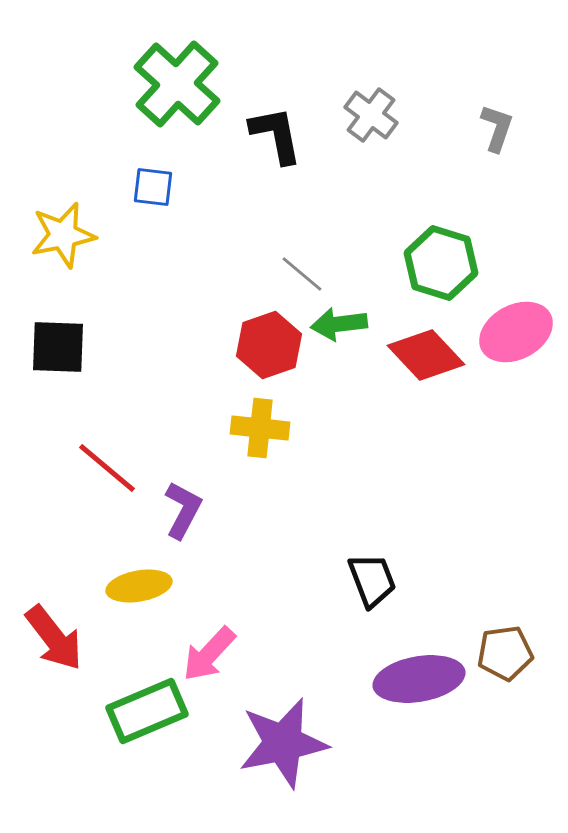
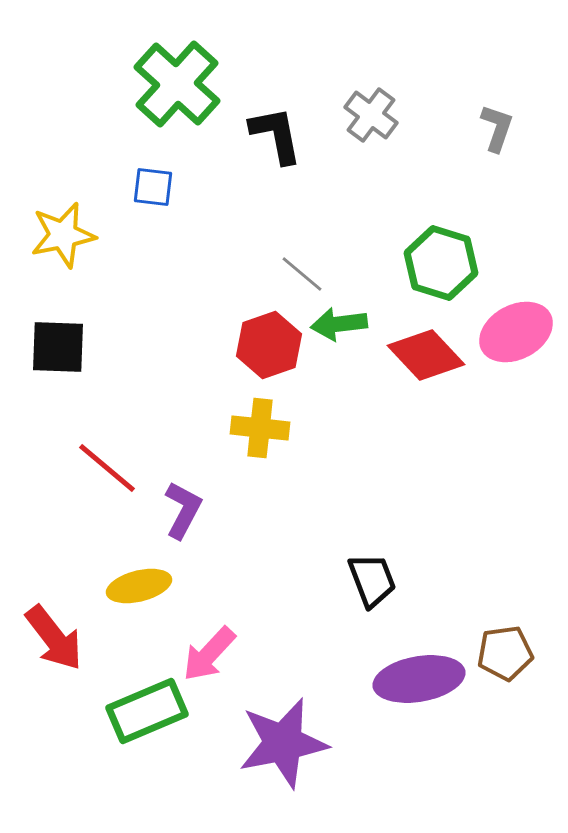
yellow ellipse: rotated 4 degrees counterclockwise
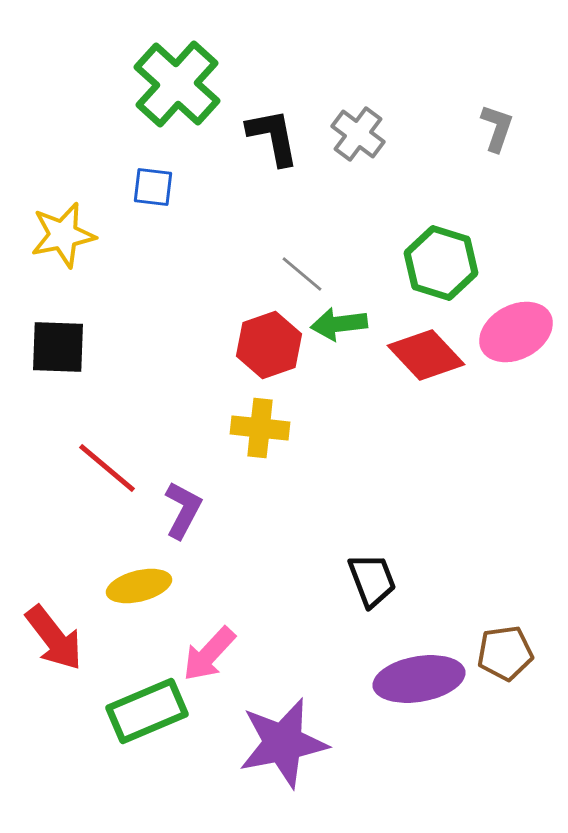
gray cross: moved 13 px left, 19 px down
black L-shape: moved 3 px left, 2 px down
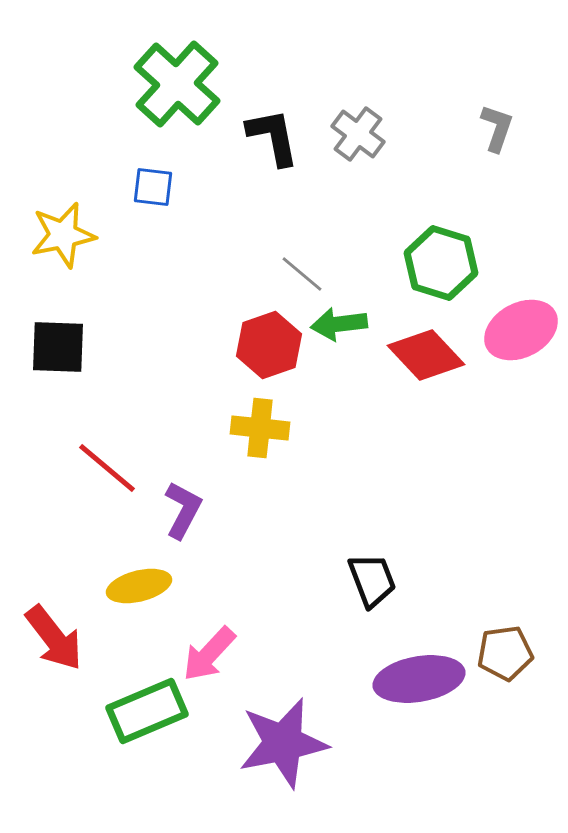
pink ellipse: moved 5 px right, 2 px up
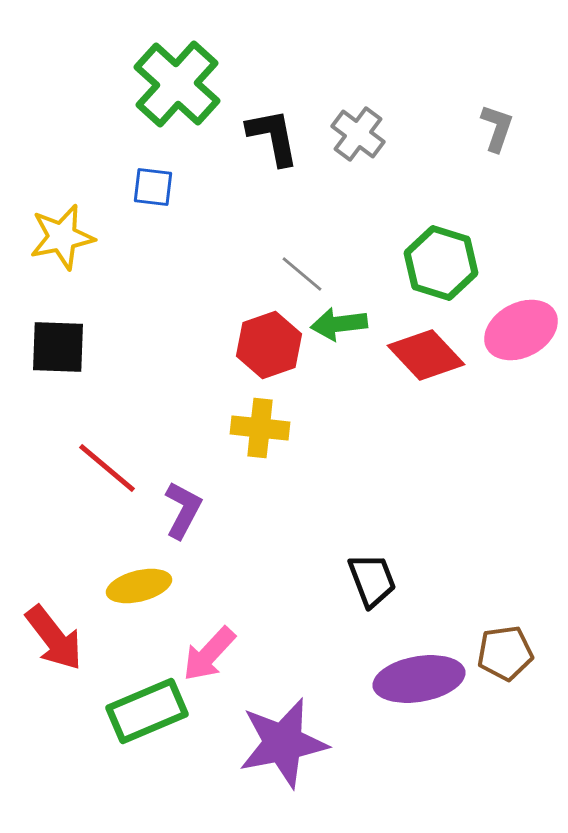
yellow star: moved 1 px left, 2 px down
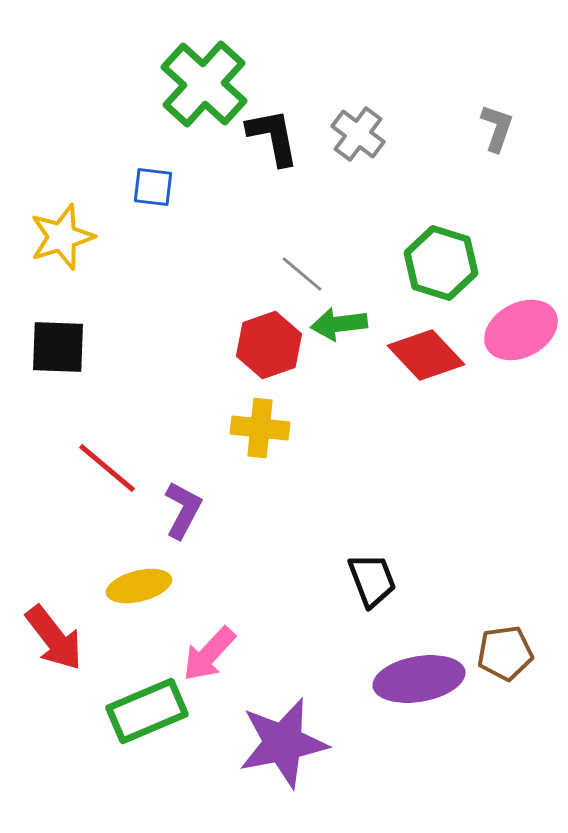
green cross: moved 27 px right
yellow star: rotated 6 degrees counterclockwise
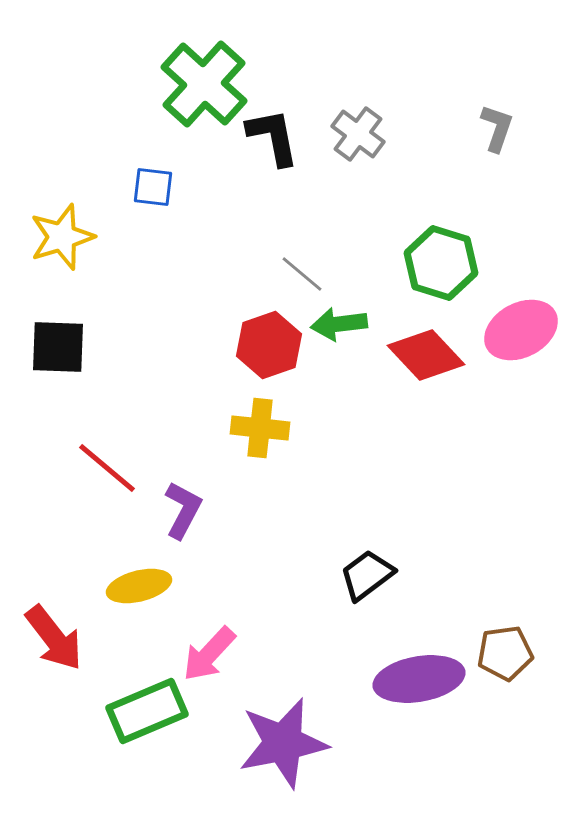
black trapezoid: moved 5 px left, 5 px up; rotated 106 degrees counterclockwise
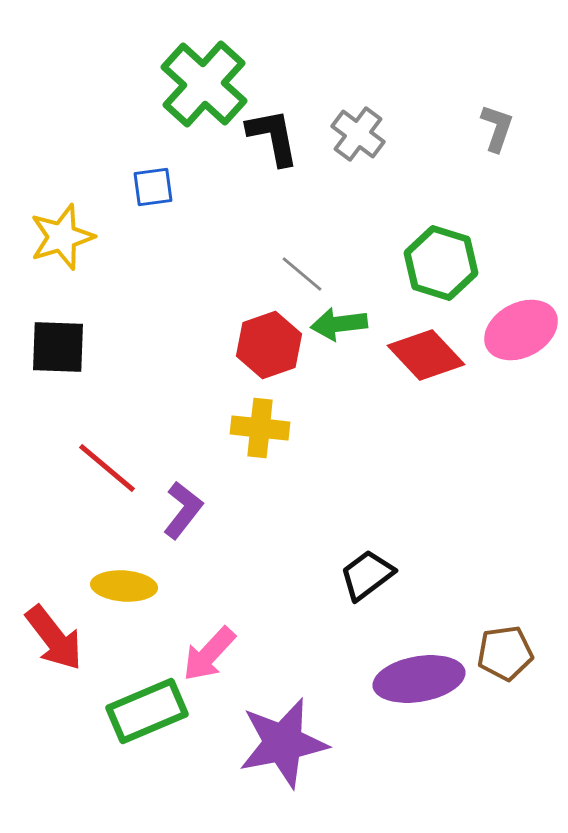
blue square: rotated 15 degrees counterclockwise
purple L-shape: rotated 10 degrees clockwise
yellow ellipse: moved 15 px left; rotated 18 degrees clockwise
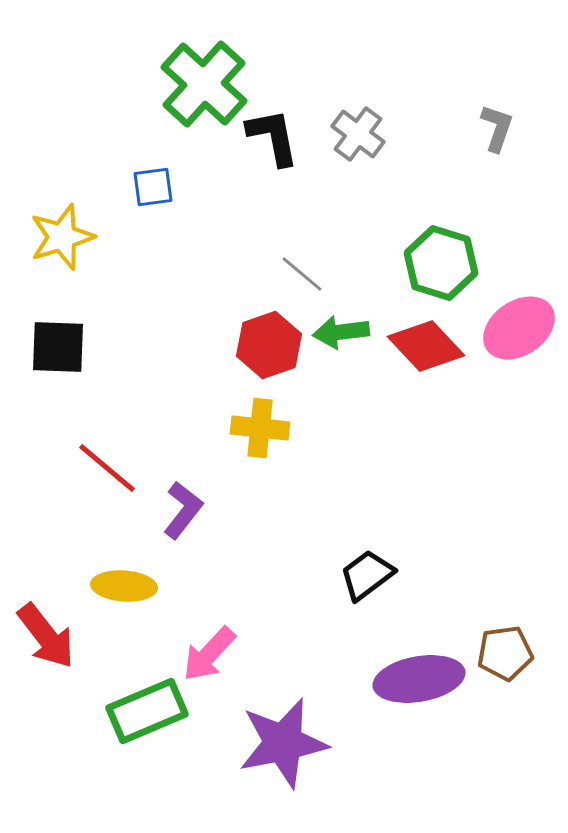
green arrow: moved 2 px right, 8 px down
pink ellipse: moved 2 px left, 2 px up; rotated 6 degrees counterclockwise
red diamond: moved 9 px up
red arrow: moved 8 px left, 2 px up
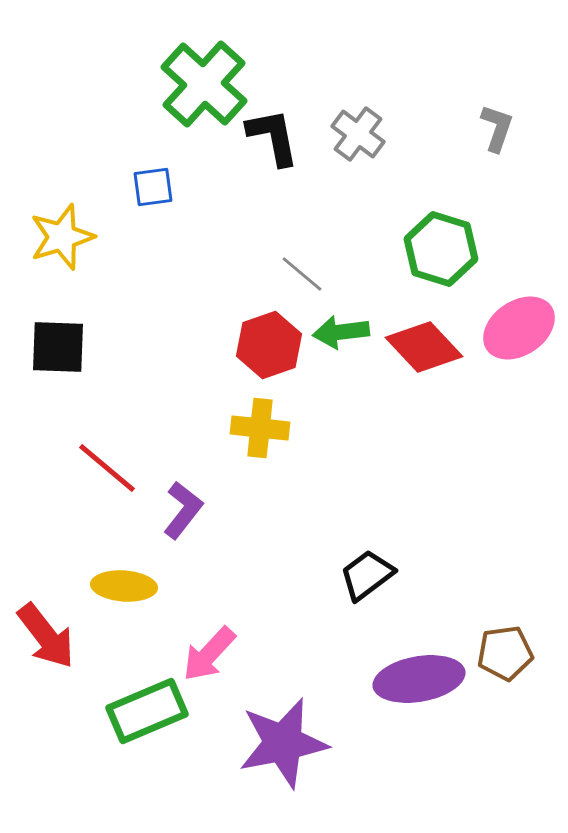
green hexagon: moved 14 px up
red diamond: moved 2 px left, 1 px down
